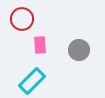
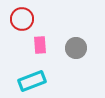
gray circle: moved 3 px left, 2 px up
cyan rectangle: rotated 24 degrees clockwise
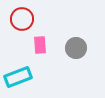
cyan rectangle: moved 14 px left, 4 px up
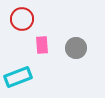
pink rectangle: moved 2 px right
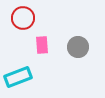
red circle: moved 1 px right, 1 px up
gray circle: moved 2 px right, 1 px up
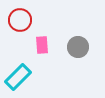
red circle: moved 3 px left, 2 px down
cyan rectangle: rotated 24 degrees counterclockwise
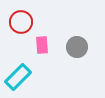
red circle: moved 1 px right, 2 px down
gray circle: moved 1 px left
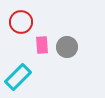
gray circle: moved 10 px left
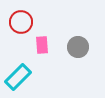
gray circle: moved 11 px right
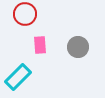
red circle: moved 4 px right, 8 px up
pink rectangle: moved 2 px left
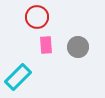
red circle: moved 12 px right, 3 px down
pink rectangle: moved 6 px right
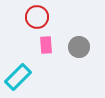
gray circle: moved 1 px right
